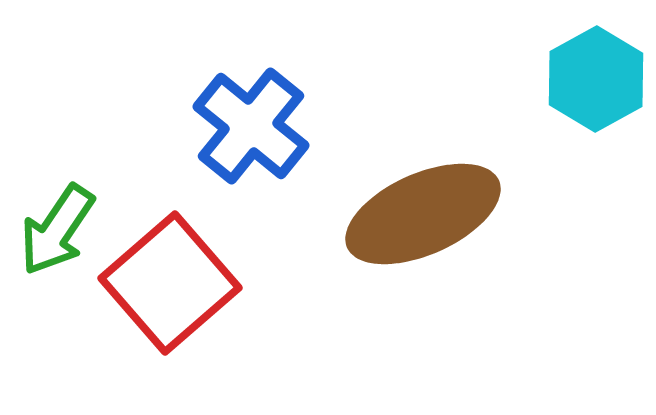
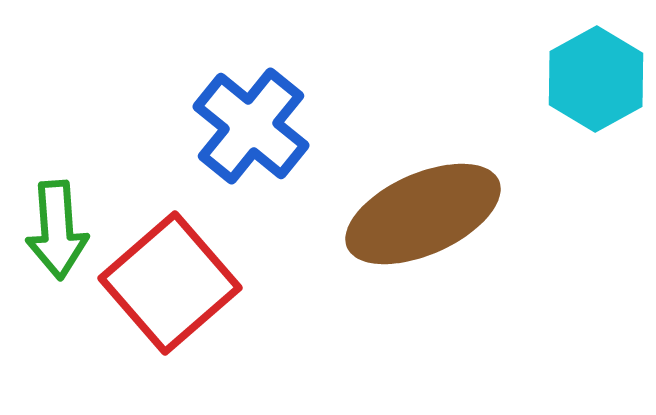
green arrow: rotated 38 degrees counterclockwise
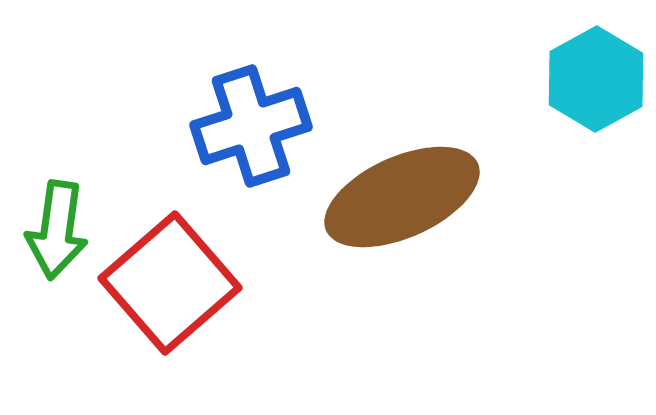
blue cross: rotated 33 degrees clockwise
brown ellipse: moved 21 px left, 17 px up
green arrow: rotated 12 degrees clockwise
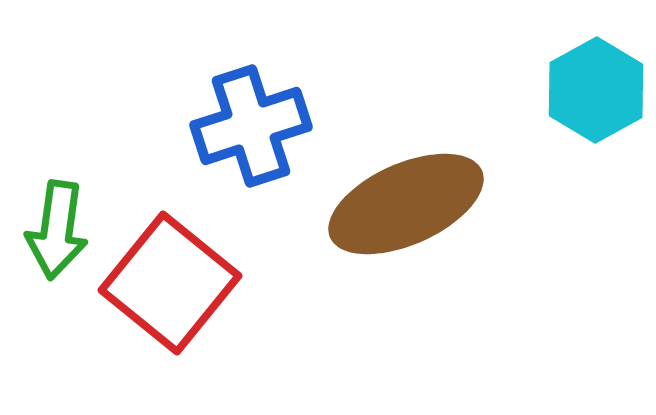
cyan hexagon: moved 11 px down
brown ellipse: moved 4 px right, 7 px down
red square: rotated 10 degrees counterclockwise
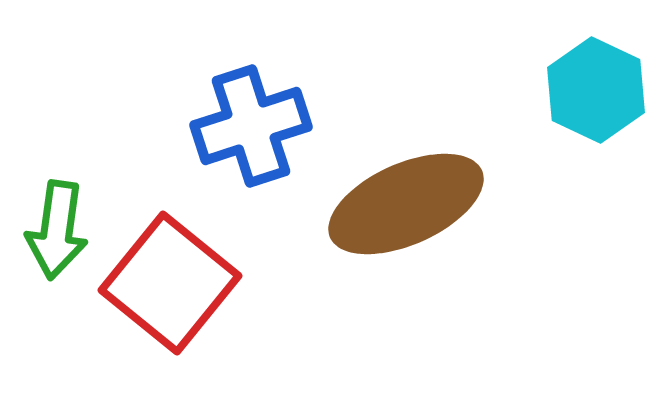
cyan hexagon: rotated 6 degrees counterclockwise
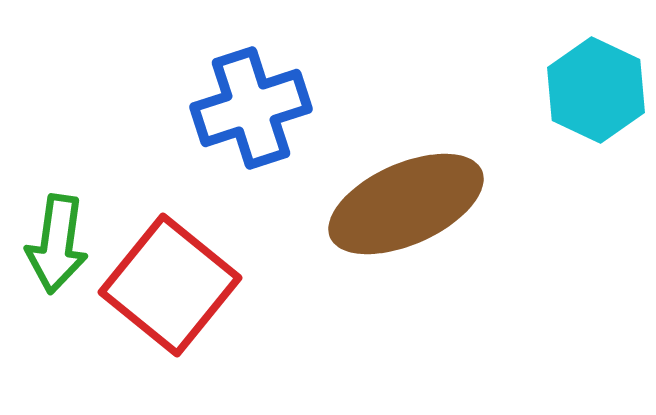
blue cross: moved 18 px up
green arrow: moved 14 px down
red square: moved 2 px down
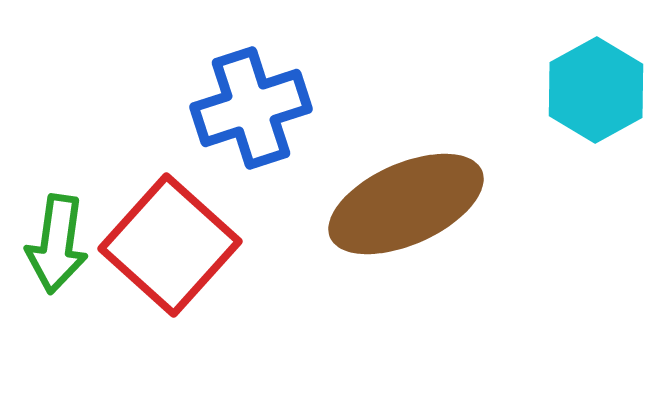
cyan hexagon: rotated 6 degrees clockwise
red square: moved 40 px up; rotated 3 degrees clockwise
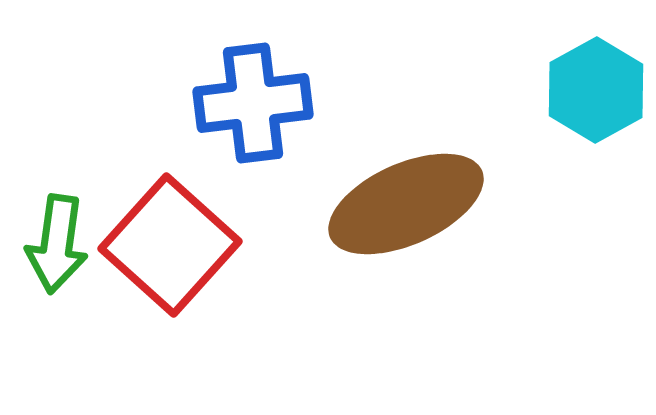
blue cross: moved 2 px right, 5 px up; rotated 11 degrees clockwise
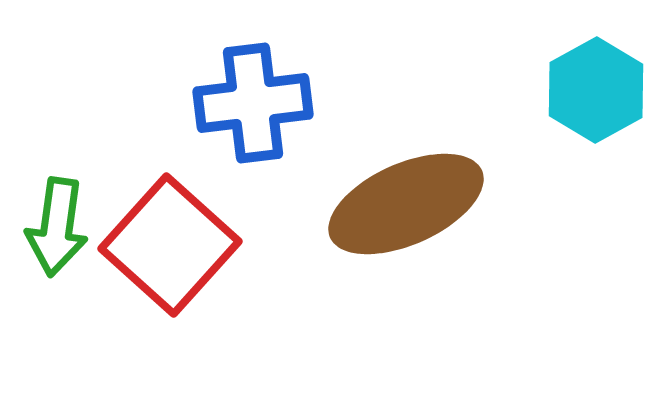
green arrow: moved 17 px up
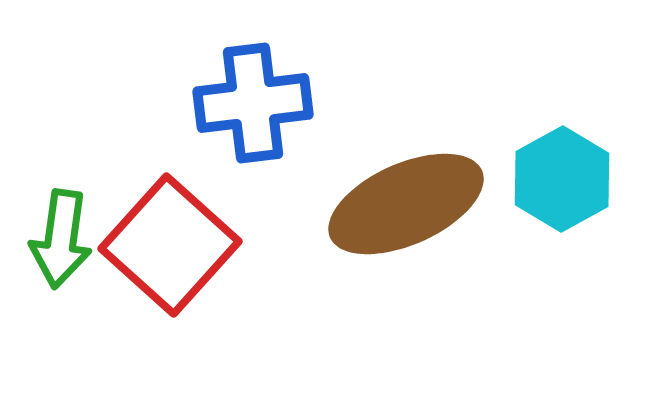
cyan hexagon: moved 34 px left, 89 px down
green arrow: moved 4 px right, 12 px down
